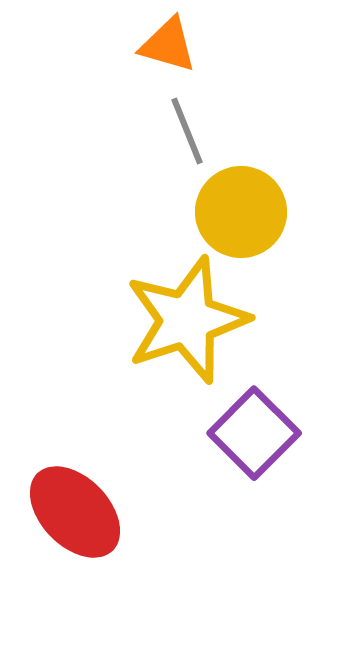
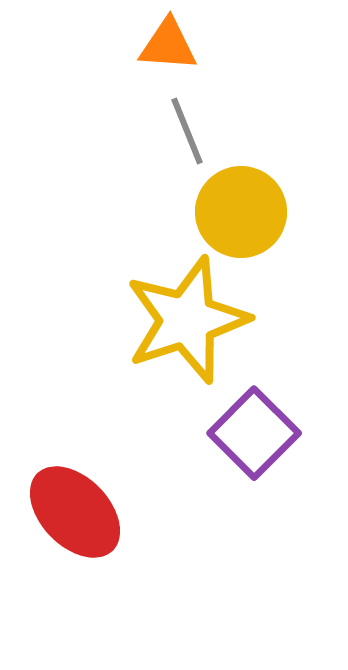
orange triangle: rotated 12 degrees counterclockwise
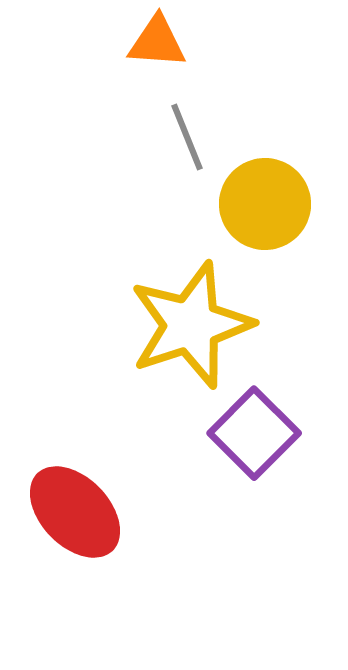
orange triangle: moved 11 px left, 3 px up
gray line: moved 6 px down
yellow circle: moved 24 px right, 8 px up
yellow star: moved 4 px right, 5 px down
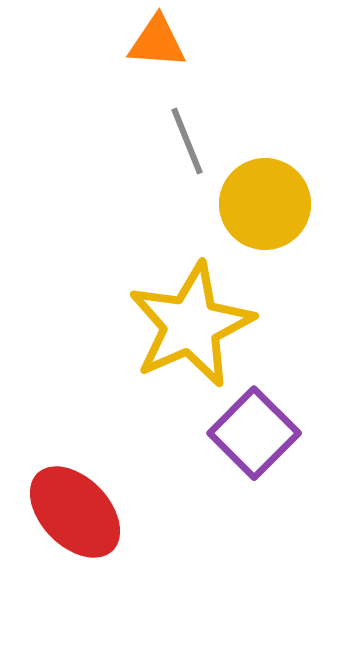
gray line: moved 4 px down
yellow star: rotated 6 degrees counterclockwise
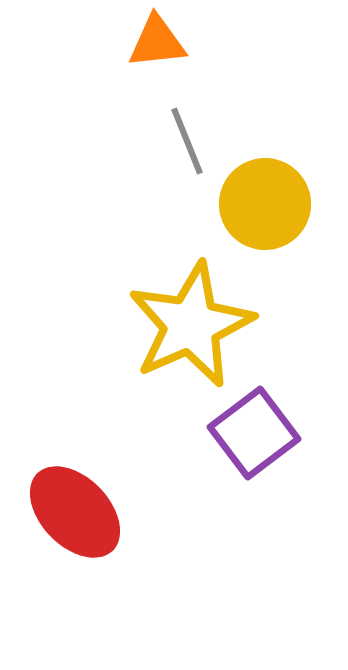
orange triangle: rotated 10 degrees counterclockwise
purple square: rotated 8 degrees clockwise
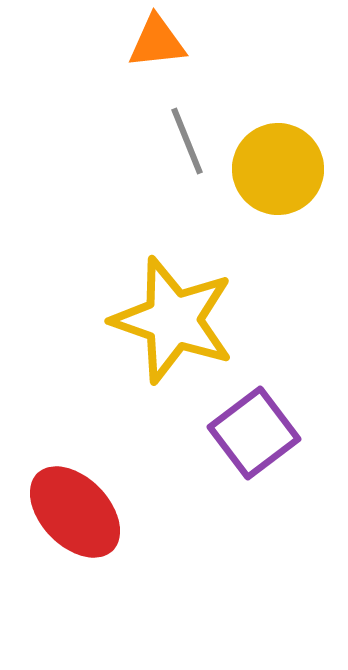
yellow circle: moved 13 px right, 35 px up
yellow star: moved 18 px left, 5 px up; rotated 29 degrees counterclockwise
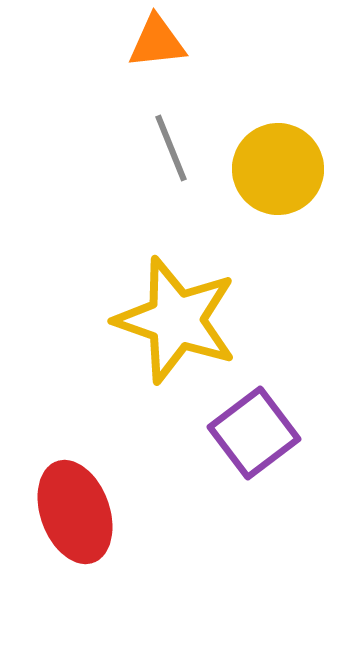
gray line: moved 16 px left, 7 px down
yellow star: moved 3 px right
red ellipse: rotated 24 degrees clockwise
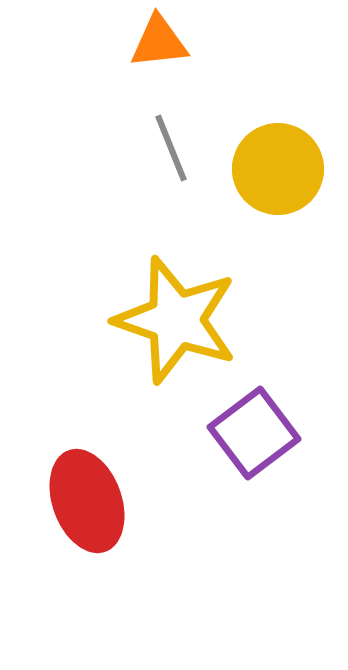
orange triangle: moved 2 px right
red ellipse: moved 12 px right, 11 px up
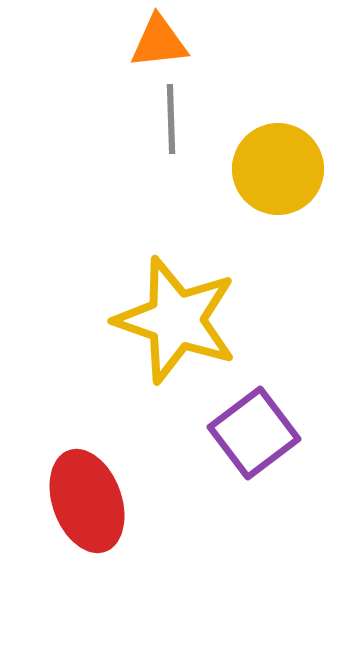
gray line: moved 29 px up; rotated 20 degrees clockwise
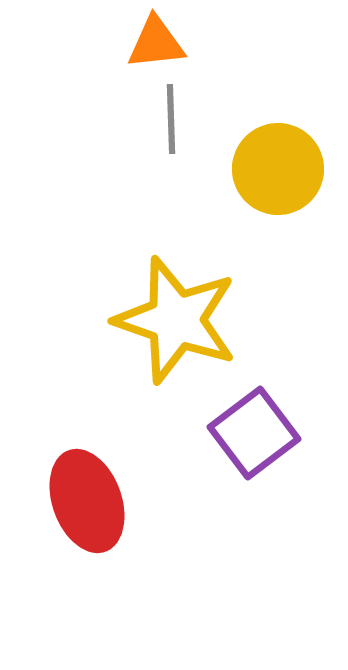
orange triangle: moved 3 px left, 1 px down
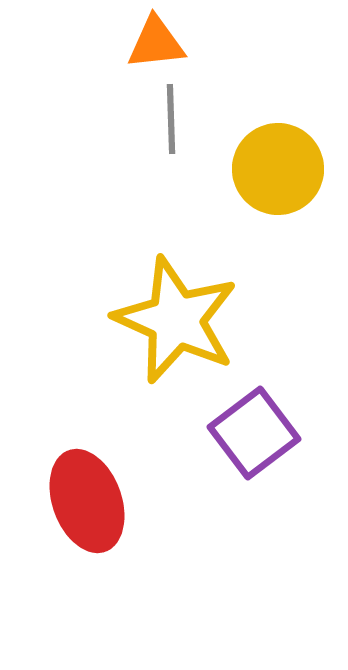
yellow star: rotated 5 degrees clockwise
